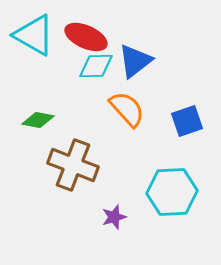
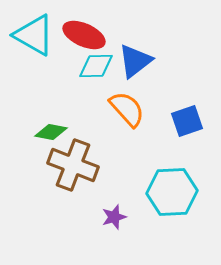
red ellipse: moved 2 px left, 2 px up
green diamond: moved 13 px right, 12 px down
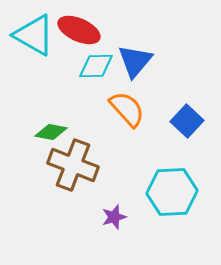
red ellipse: moved 5 px left, 5 px up
blue triangle: rotated 12 degrees counterclockwise
blue square: rotated 28 degrees counterclockwise
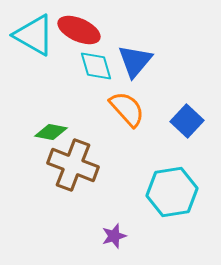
cyan diamond: rotated 75 degrees clockwise
cyan hexagon: rotated 6 degrees counterclockwise
purple star: moved 19 px down
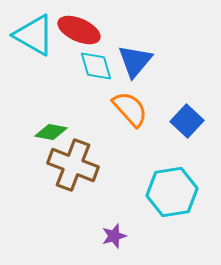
orange semicircle: moved 3 px right
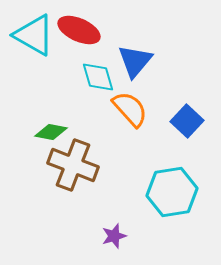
cyan diamond: moved 2 px right, 11 px down
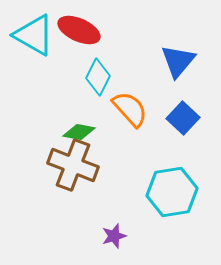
blue triangle: moved 43 px right
cyan diamond: rotated 42 degrees clockwise
blue square: moved 4 px left, 3 px up
green diamond: moved 28 px right
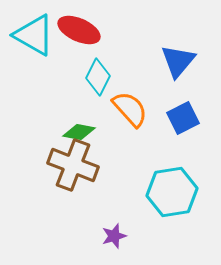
blue square: rotated 20 degrees clockwise
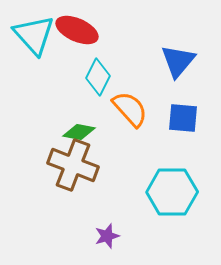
red ellipse: moved 2 px left
cyan triangle: rotated 18 degrees clockwise
blue square: rotated 32 degrees clockwise
cyan hexagon: rotated 9 degrees clockwise
purple star: moved 7 px left
